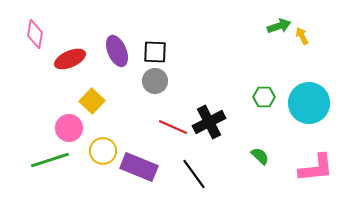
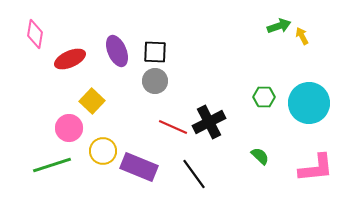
green line: moved 2 px right, 5 px down
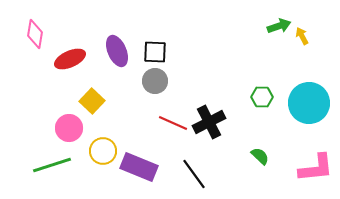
green hexagon: moved 2 px left
red line: moved 4 px up
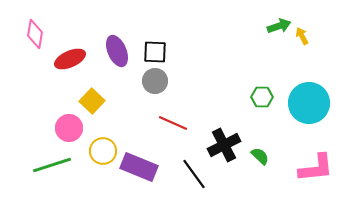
black cross: moved 15 px right, 23 px down
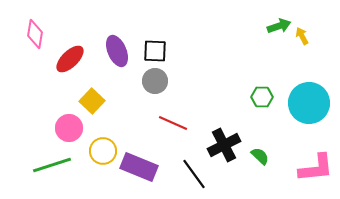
black square: moved 1 px up
red ellipse: rotated 20 degrees counterclockwise
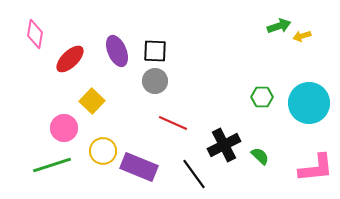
yellow arrow: rotated 78 degrees counterclockwise
pink circle: moved 5 px left
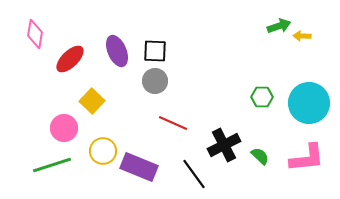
yellow arrow: rotated 18 degrees clockwise
pink L-shape: moved 9 px left, 10 px up
